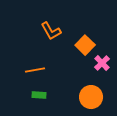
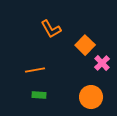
orange L-shape: moved 2 px up
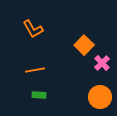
orange L-shape: moved 18 px left
orange square: moved 1 px left
orange circle: moved 9 px right
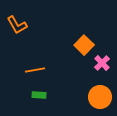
orange L-shape: moved 16 px left, 4 px up
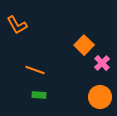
orange line: rotated 30 degrees clockwise
